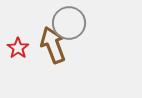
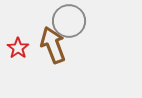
gray circle: moved 2 px up
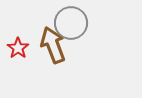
gray circle: moved 2 px right, 2 px down
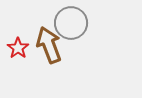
brown arrow: moved 4 px left
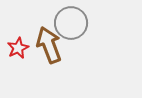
red star: rotated 10 degrees clockwise
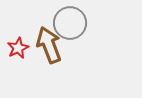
gray circle: moved 1 px left
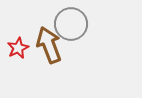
gray circle: moved 1 px right, 1 px down
